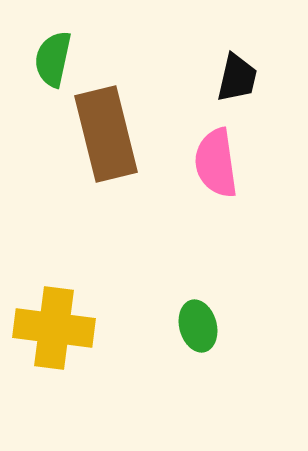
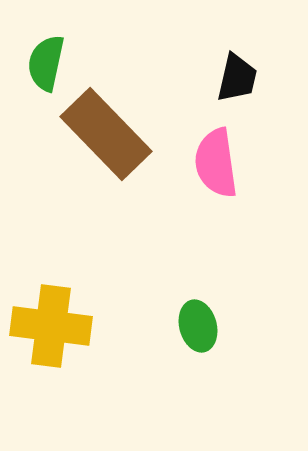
green semicircle: moved 7 px left, 4 px down
brown rectangle: rotated 30 degrees counterclockwise
yellow cross: moved 3 px left, 2 px up
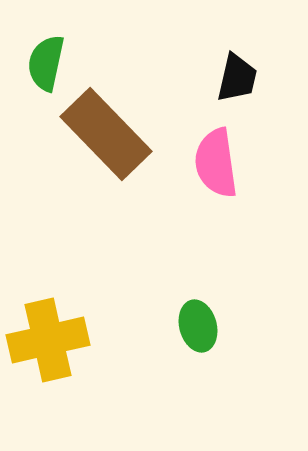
yellow cross: moved 3 px left, 14 px down; rotated 20 degrees counterclockwise
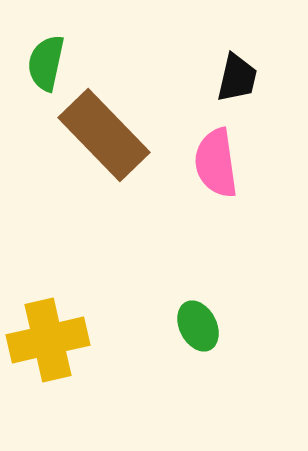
brown rectangle: moved 2 px left, 1 px down
green ellipse: rotated 12 degrees counterclockwise
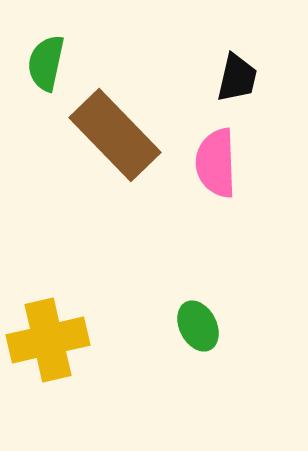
brown rectangle: moved 11 px right
pink semicircle: rotated 6 degrees clockwise
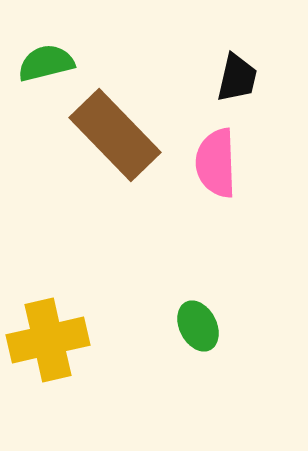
green semicircle: rotated 64 degrees clockwise
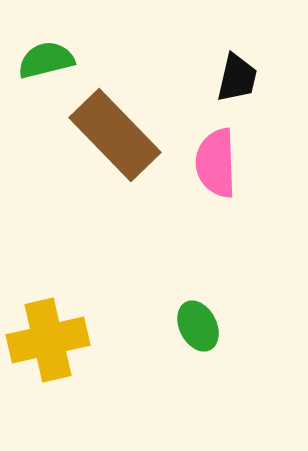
green semicircle: moved 3 px up
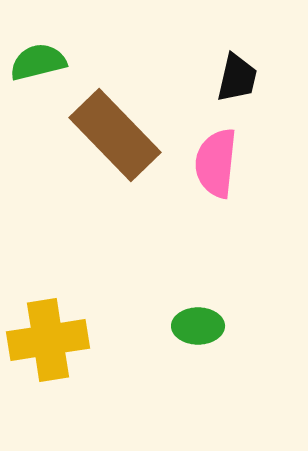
green semicircle: moved 8 px left, 2 px down
pink semicircle: rotated 8 degrees clockwise
green ellipse: rotated 63 degrees counterclockwise
yellow cross: rotated 4 degrees clockwise
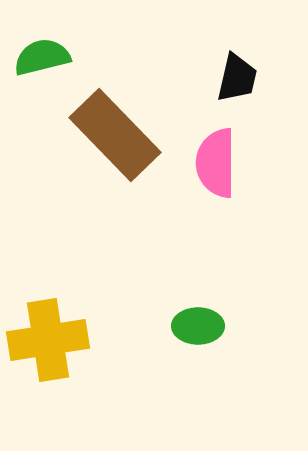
green semicircle: moved 4 px right, 5 px up
pink semicircle: rotated 6 degrees counterclockwise
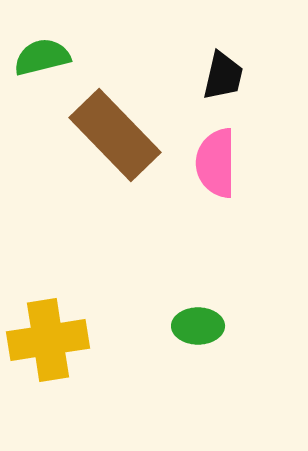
black trapezoid: moved 14 px left, 2 px up
